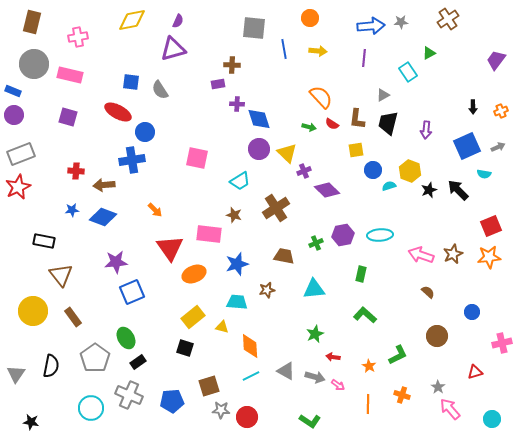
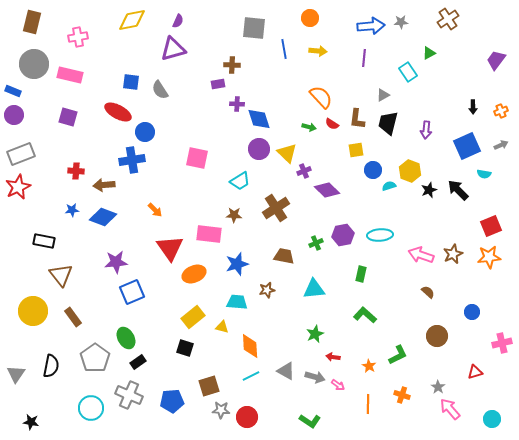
gray arrow at (498, 147): moved 3 px right, 2 px up
brown star at (234, 215): rotated 14 degrees counterclockwise
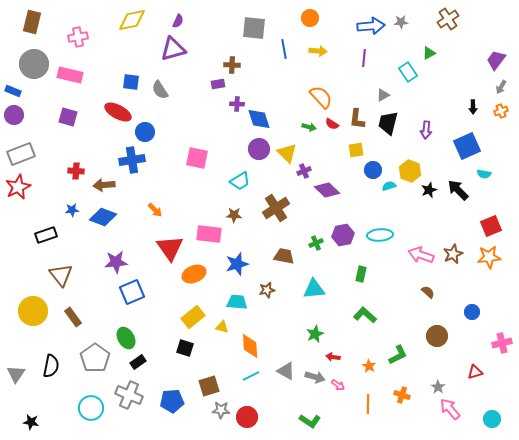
gray arrow at (501, 145): moved 58 px up; rotated 144 degrees clockwise
black rectangle at (44, 241): moved 2 px right, 6 px up; rotated 30 degrees counterclockwise
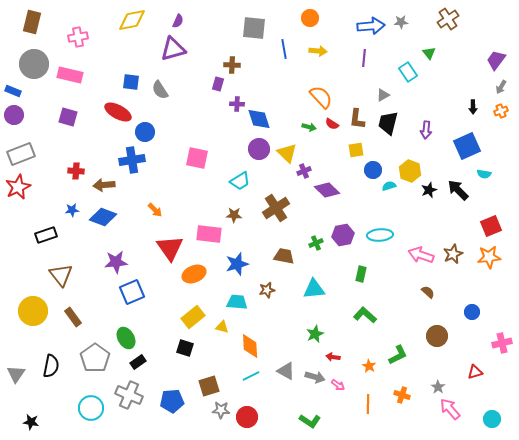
green triangle at (429, 53): rotated 40 degrees counterclockwise
purple rectangle at (218, 84): rotated 64 degrees counterclockwise
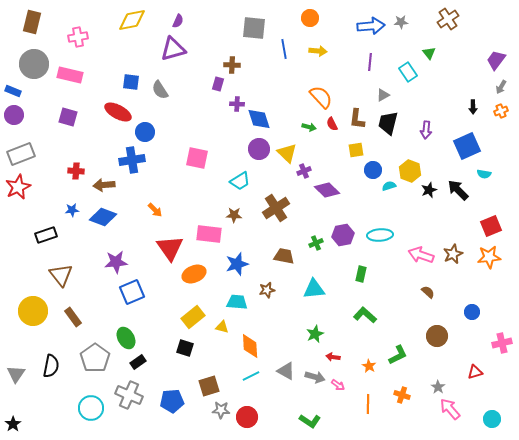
purple line at (364, 58): moved 6 px right, 4 px down
red semicircle at (332, 124): rotated 32 degrees clockwise
black star at (31, 422): moved 18 px left, 2 px down; rotated 28 degrees clockwise
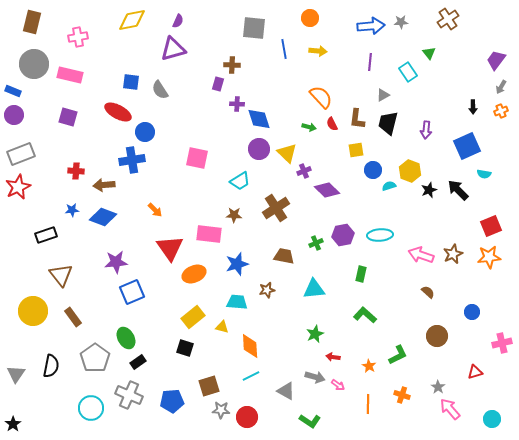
gray triangle at (286, 371): moved 20 px down
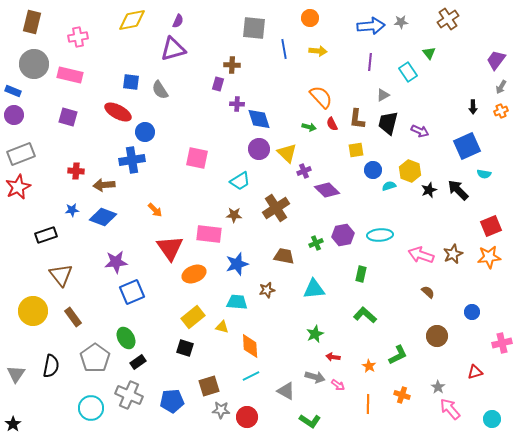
purple arrow at (426, 130): moved 6 px left, 1 px down; rotated 72 degrees counterclockwise
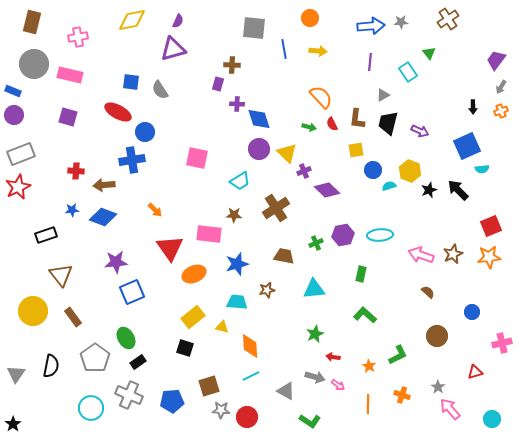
cyan semicircle at (484, 174): moved 2 px left, 5 px up; rotated 16 degrees counterclockwise
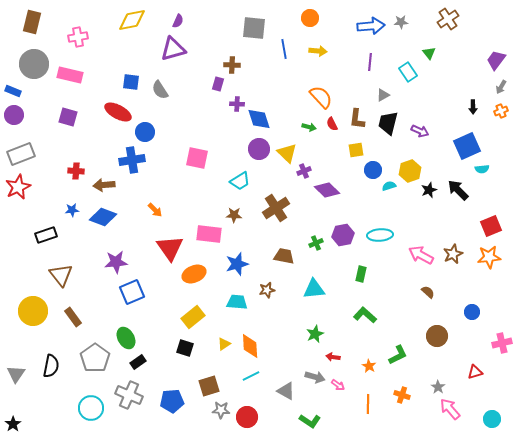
yellow hexagon at (410, 171): rotated 20 degrees clockwise
pink arrow at (421, 255): rotated 10 degrees clockwise
yellow triangle at (222, 327): moved 2 px right, 17 px down; rotated 48 degrees counterclockwise
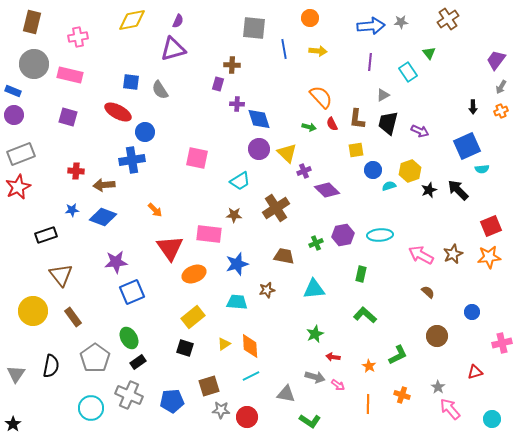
green ellipse at (126, 338): moved 3 px right
gray triangle at (286, 391): moved 3 px down; rotated 18 degrees counterclockwise
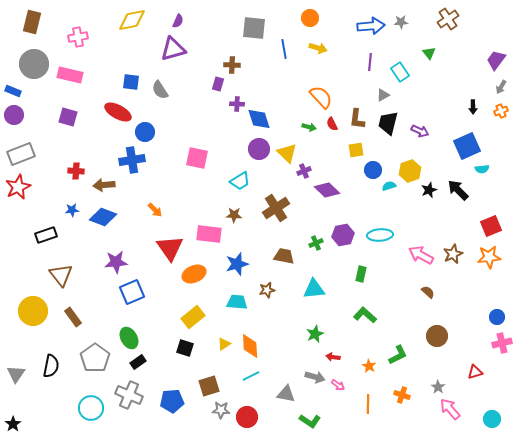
yellow arrow at (318, 51): moved 3 px up; rotated 12 degrees clockwise
cyan rectangle at (408, 72): moved 8 px left
blue circle at (472, 312): moved 25 px right, 5 px down
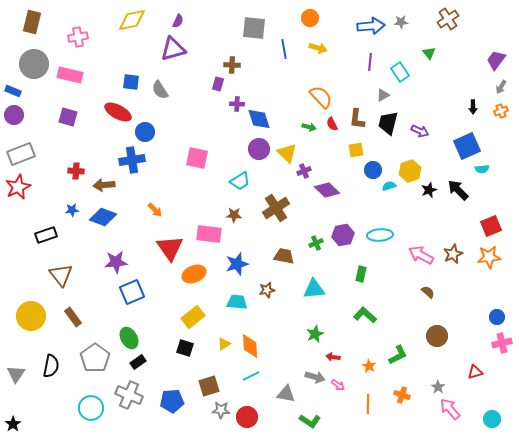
yellow circle at (33, 311): moved 2 px left, 5 px down
